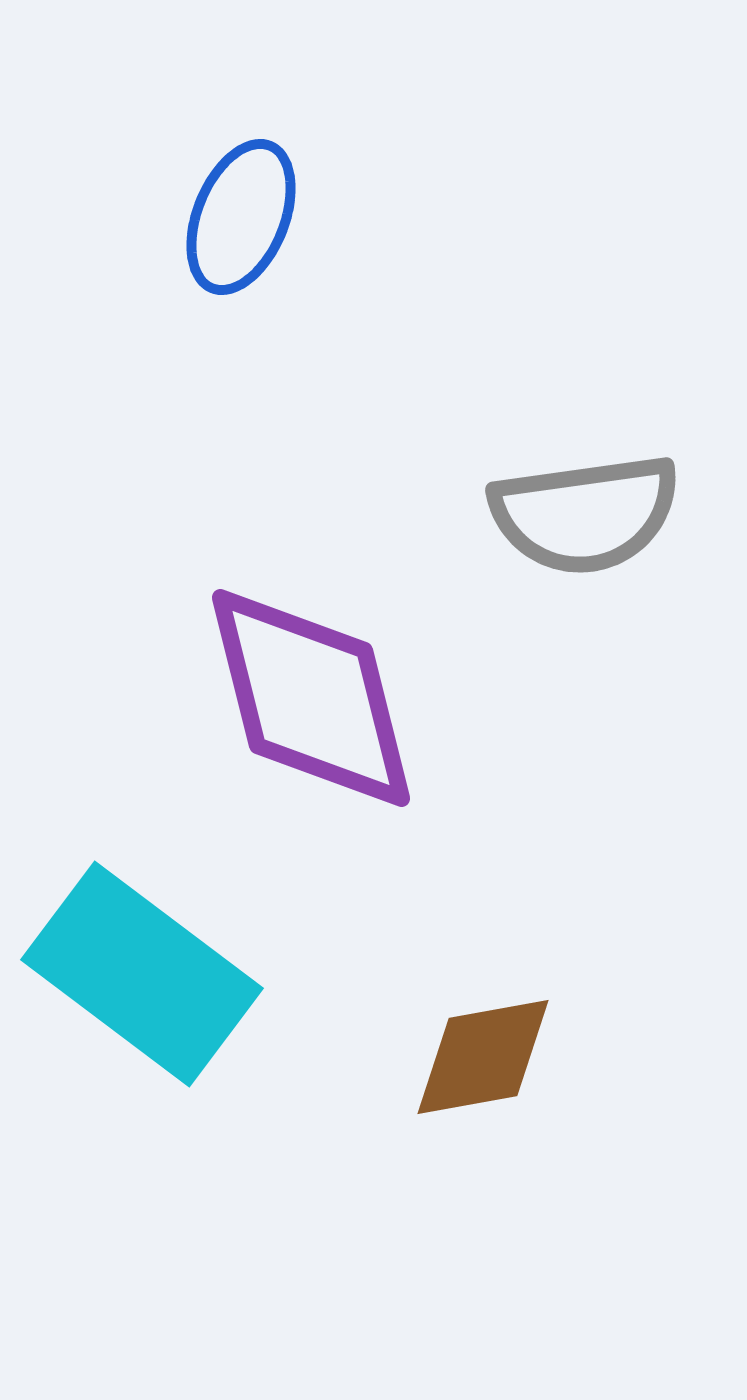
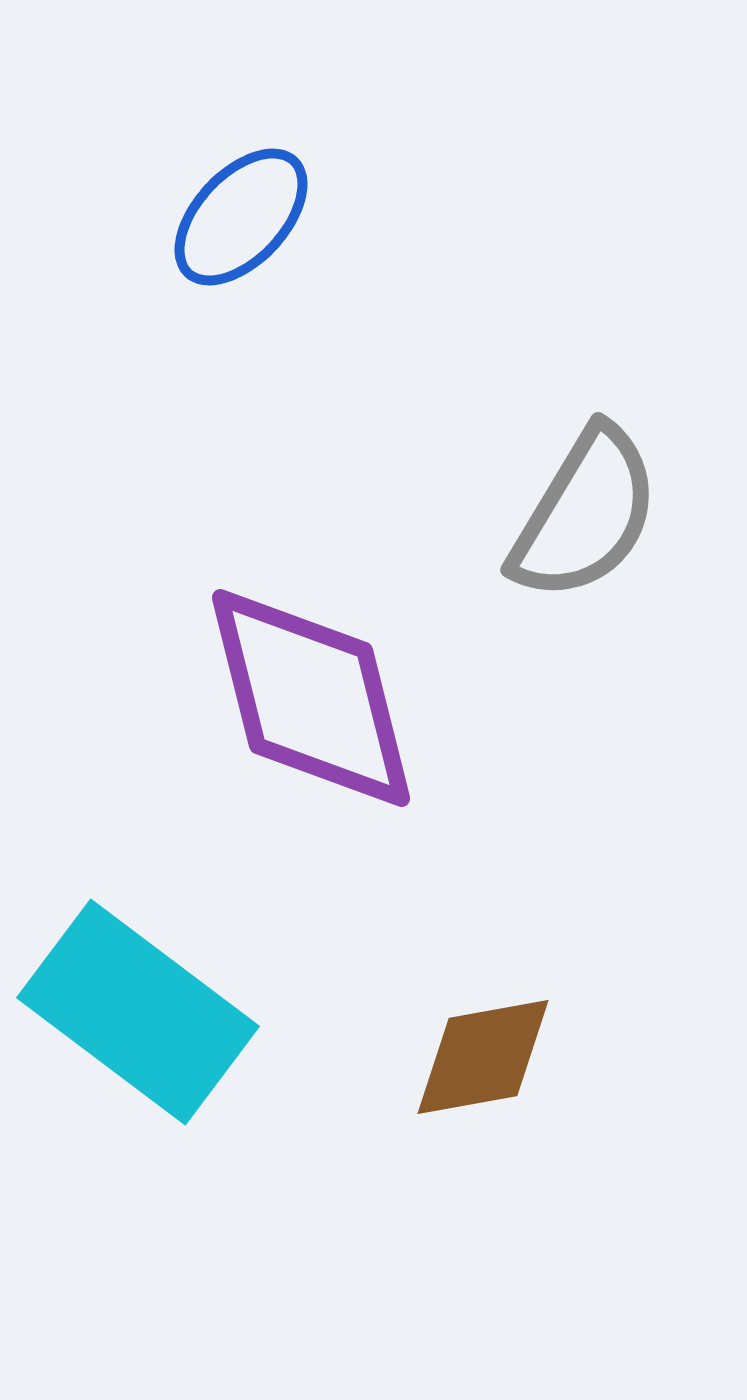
blue ellipse: rotated 21 degrees clockwise
gray semicircle: rotated 51 degrees counterclockwise
cyan rectangle: moved 4 px left, 38 px down
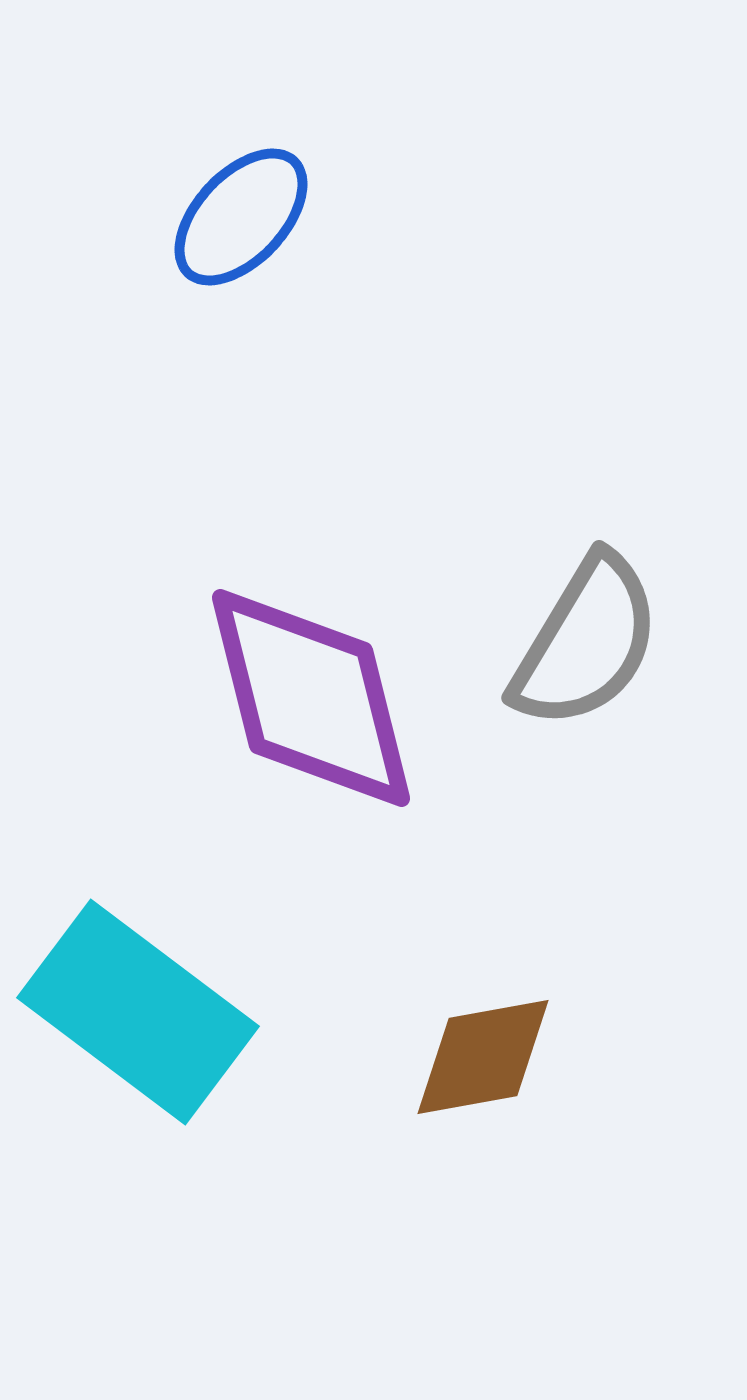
gray semicircle: moved 1 px right, 128 px down
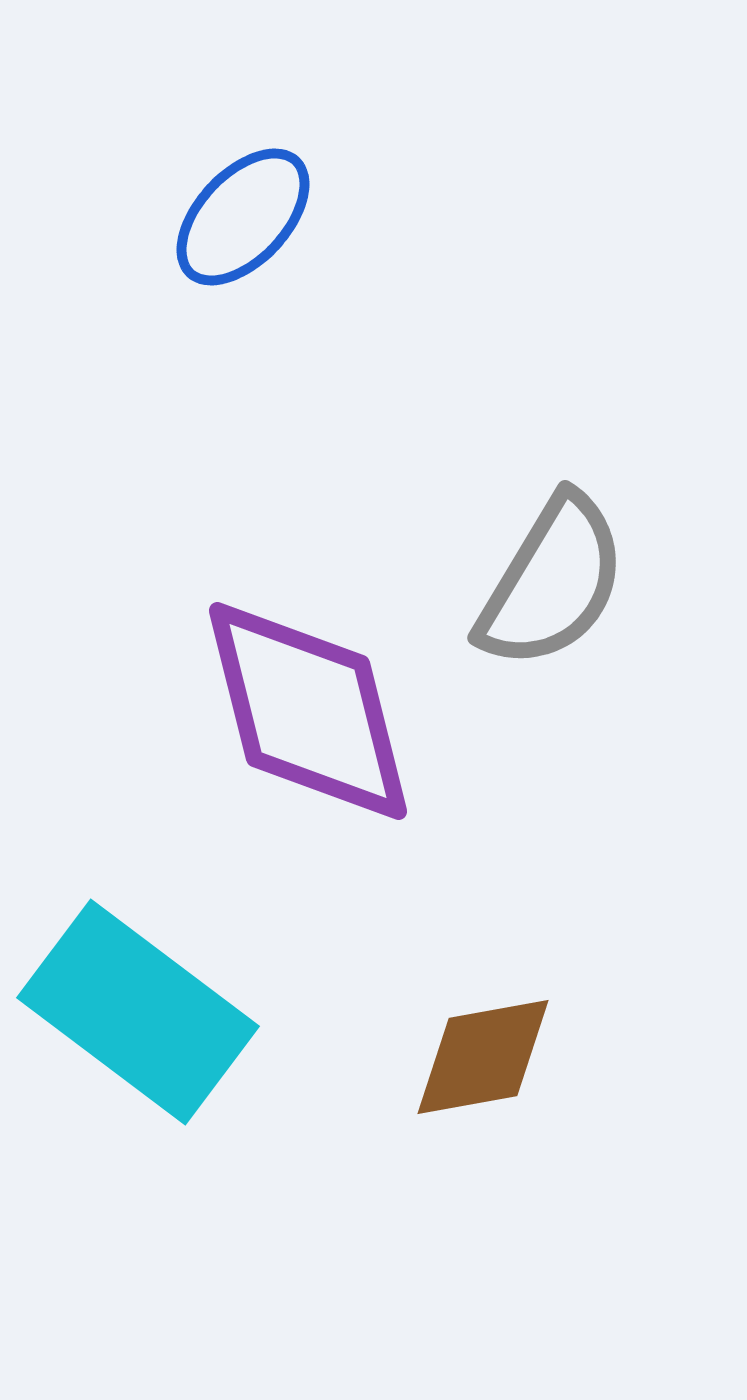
blue ellipse: moved 2 px right
gray semicircle: moved 34 px left, 60 px up
purple diamond: moved 3 px left, 13 px down
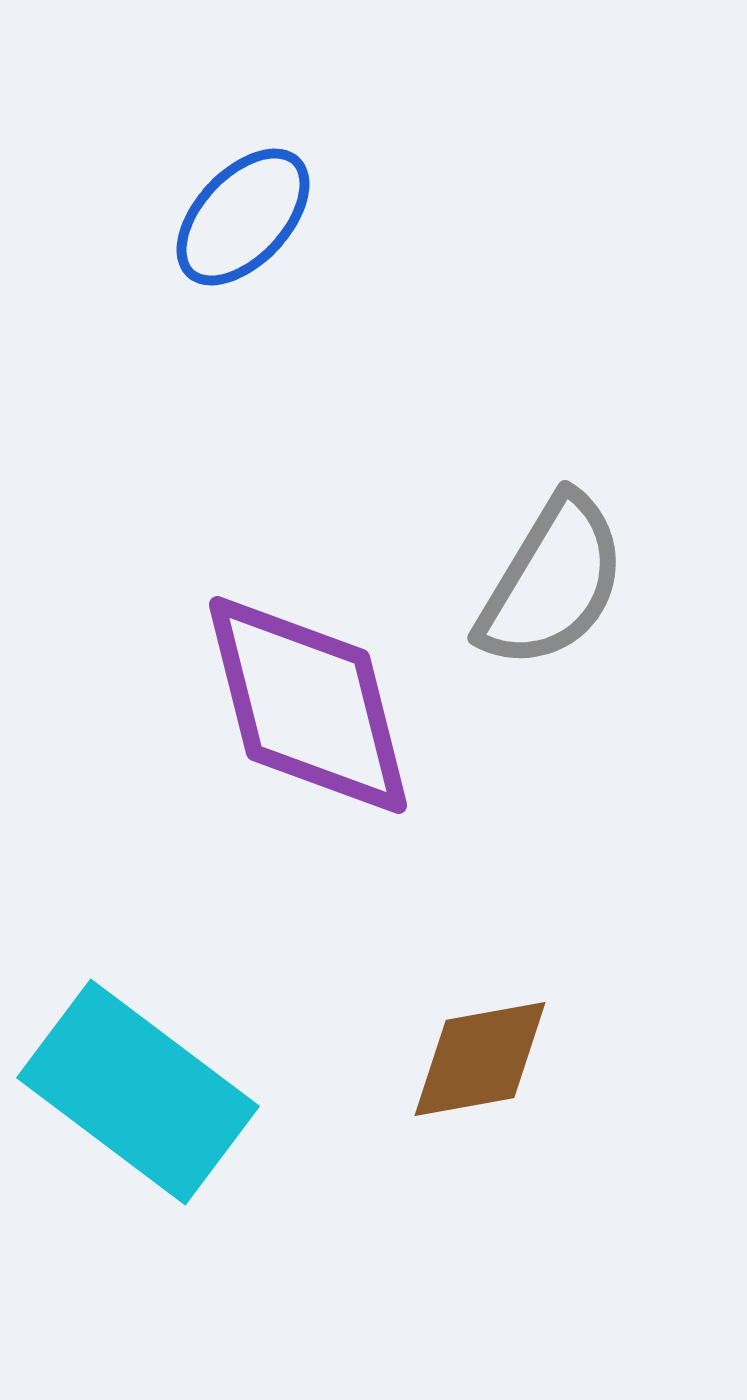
purple diamond: moved 6 px up
cyan rectangle: moved 80 px down
brown diamond: moved 3 px left, 2 px down
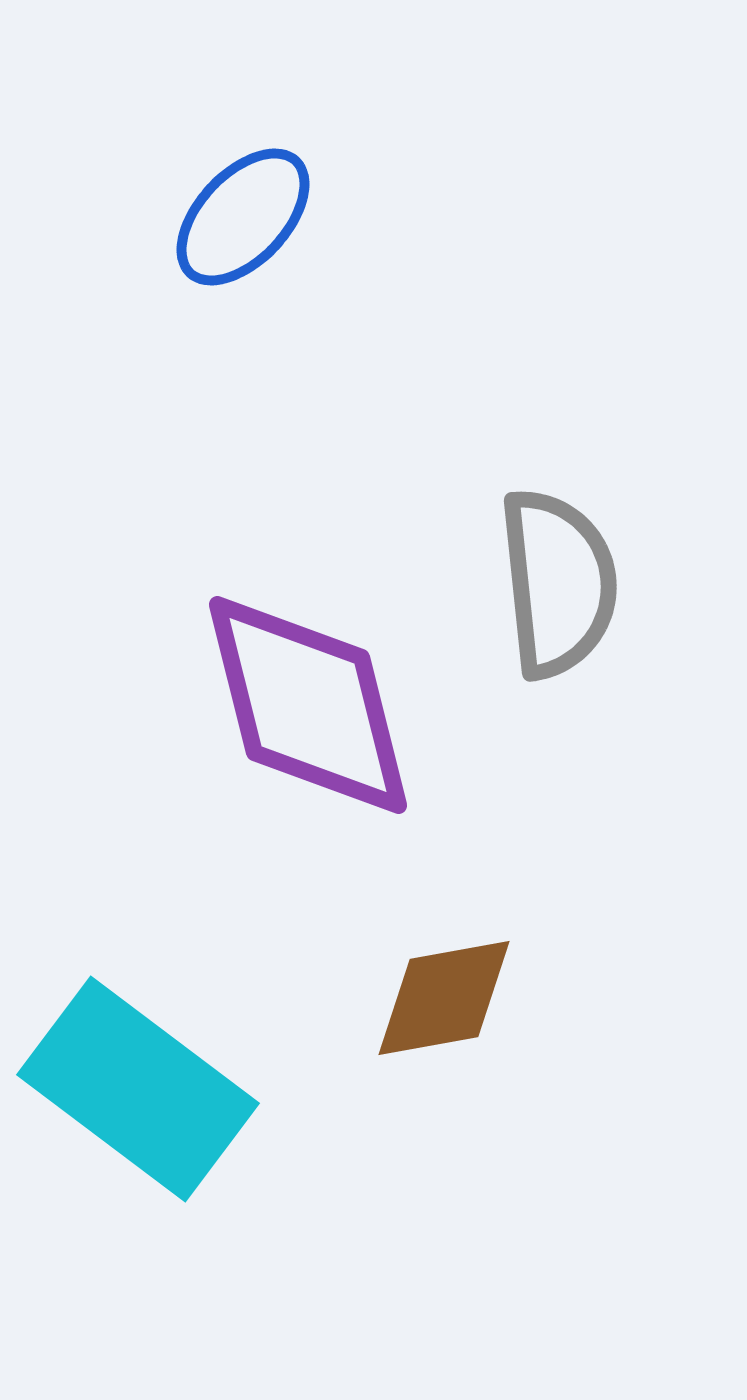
gray semicircle: moved 6 px right, 1 px down; rotated 37 degrees counterclockwise
brown diamond: moved 36 px left, 61 px up
cyan rectangle: moved 3 px up
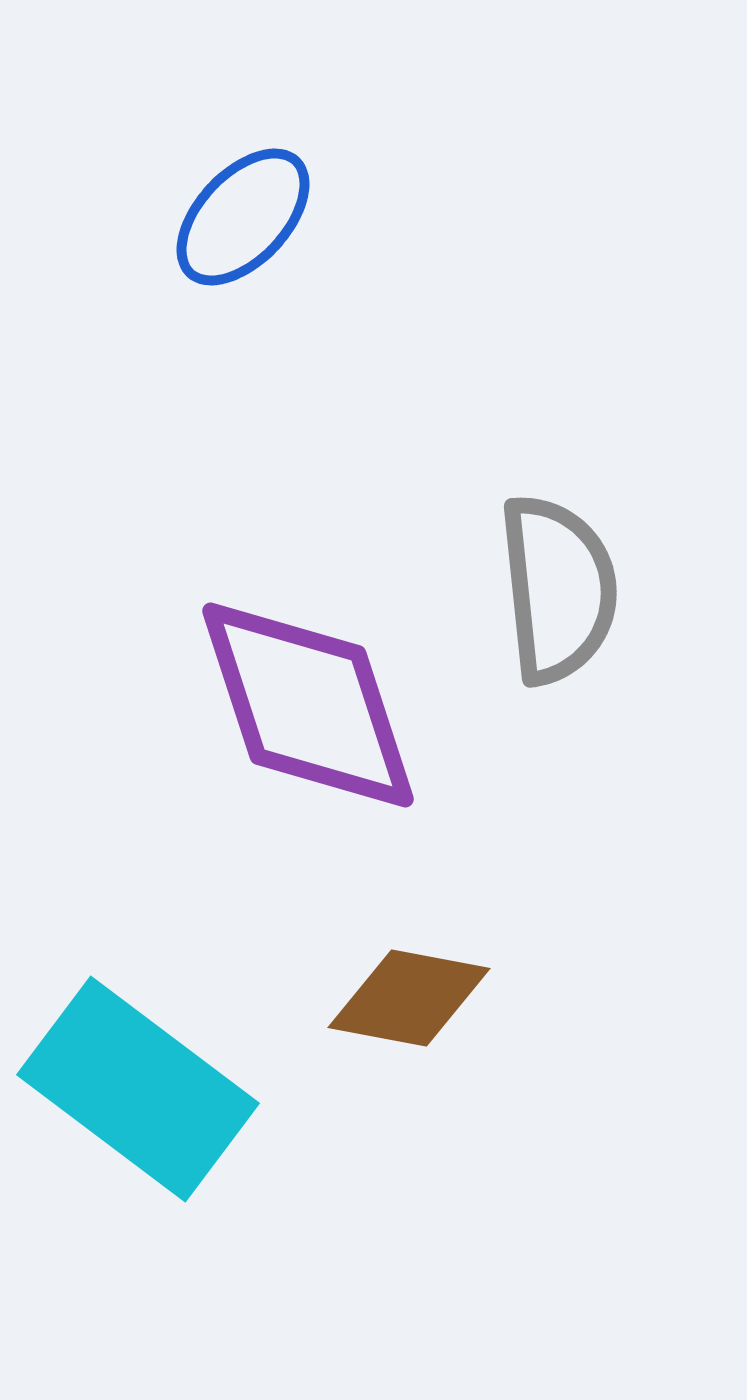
gray semicircle: moved 6 px down
purple diamond: rotated 4 degrees counterclockwise
brown diamond: moved 35 px left; rotated 21 degrees clockwise
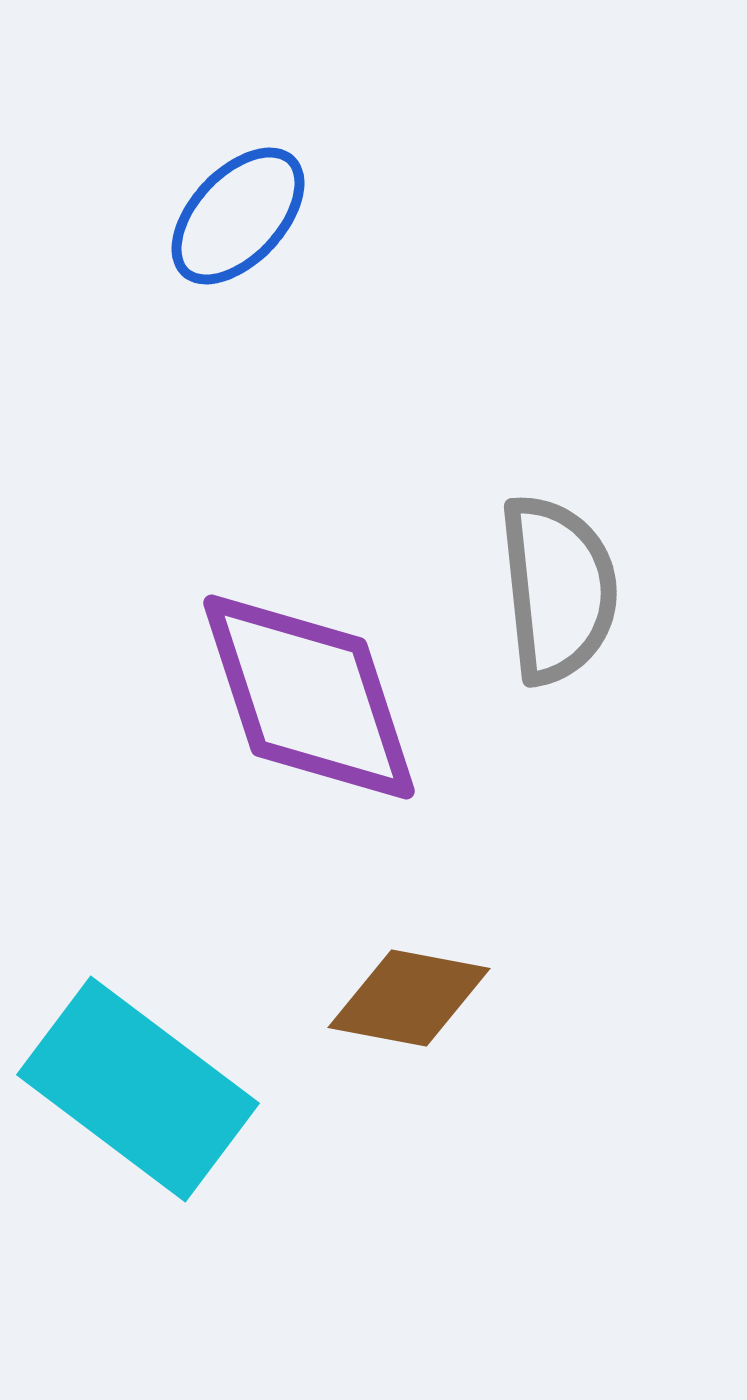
blue ellipse: moved 5 px left, 1 px up
purple diamond: moved 1 px right, 8 px up
